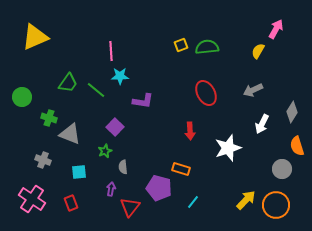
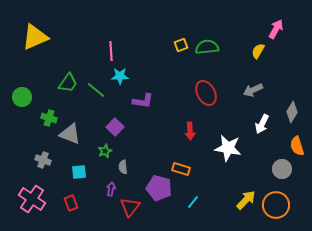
white star: rotated 28 degrees clockwise
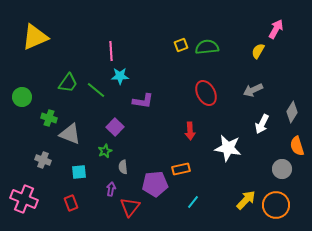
orange rectangle: rotated 30 degrees counterclockwise
purple pentagon: moved 4 px left, 4 px up; rotated 20 degrees counterclockwise
pink cross: moved 8 px left; rotated 12 degrees counterclockwise
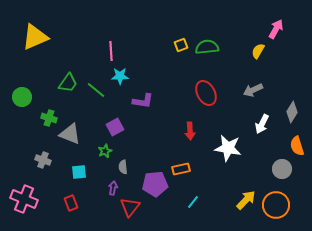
purple square: rotated 18 degrees clockwise
purple arrow: moved 2 px right, 1 px up
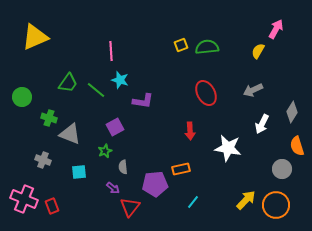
cyan star: moved 4 px down; rotated 18 degrees clockwise
purple arrow: rotated 120 degrees clockwise
red rectangle: moved 19 px left, 3 px down
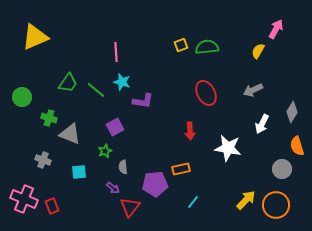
pink line: moved 5 px right, 1 px down
cyan star: moved 2 px right, 2 px down
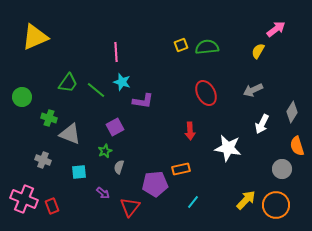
pink arrow: rotated 24 degrees clockwise
gray semicircle: moved 4 px left; rotated 24 degrees clockwise
purple arrow: moved 10 px left, 5 px down
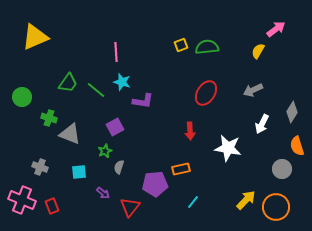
red ellipse: rotated 60 degrees clockwise
gray cross: moved 3 px left, 7 px down
pink cross: moved 2 px left, 1 px down
orange circle: moved 2 px down
